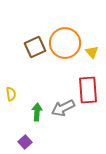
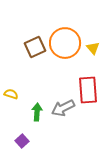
yellow triangle: moved 1 px right, 4 px up
yellow semicircle: rotated 64 degrees counterclockwise
purple square: moved 3 px left, 1 px up
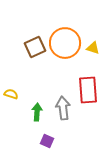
yellow triangle: rotated 32 degrees counterclockwise
gray arrow: rotated 110 degrees clockwise
purple square: moved 25 px right; rotated 24 degrees counterclockwise
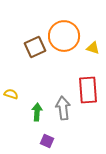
orange circle: moved 1 px left, 7 px up
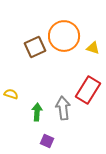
red rectangle: rotated 36 degrees clockwise
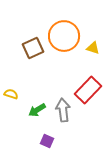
brown square: moved 2 px left, 1 px down
red rectangle: rotated 12 degrees clockwise
gray arrow: moved 2 px down
green arrow: moved 2 px up; rotated 126 degrees counterclockwise
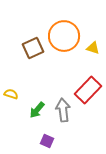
green arrow: rotated 18 degrees counterclockwise
